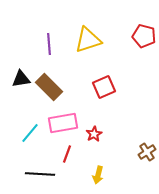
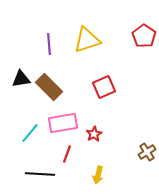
red pentagon: rotated 20 degrees clockwise
yellow triangle: moved 1 px left
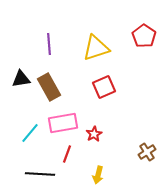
yellow triangle: moved 9 px right, 8 px down
brown rectangle: rotated 16 degrees clockwise
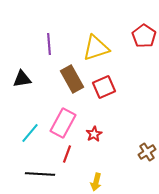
black triangle: moved 1 px right
brown rectangle: moved 23 px right, 8 px up
pink rectangle: rotated 52 degrees counterclockwise
yellow arrow: moved 2 px left, 7 px down
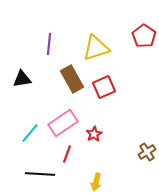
purple line: rotated 10 degrees clockwise
pink rectangle: rotated 28 degrees clockwise
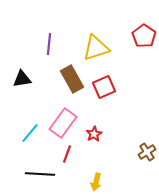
pink rectangle: rotated 20 degrees counterclockwise
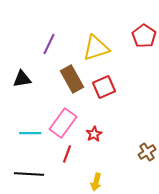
purple line: rotated 20 degrees clockwise
cyan line: rotated 50 degrees clockwise
black line: moved 11 px left
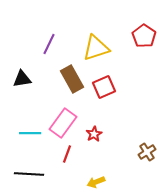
yellow arrow: rotated 54 degrees clockwise
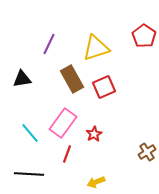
cyan line: rotated 50 degrees clockwise
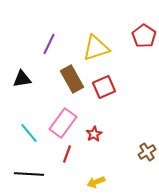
cyan line: moved 1 px left
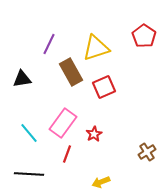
brown rectangle: moved 1 px left, 7 px up
yellow arrow: moved 5 px right
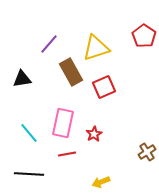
purple line: rotated 15 degrees clockwise
pink rectangle: rotated 24 degrees counterclockwise
red line: rotated 60 degrees clockwise
